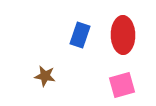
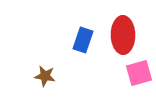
blue rectangle: moved 3 px right, 5 px down
pink square: moved 17 px right, 12 px up
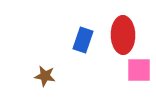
pink square: moved 3 px up; rotated 16 degrees clockwise
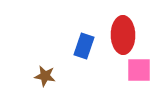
blue rectangle: moved 1 px right, 6 px down
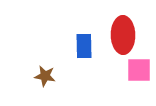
blue rectangle: rotated 20 degrees counterclockwise
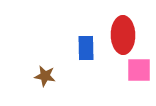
blue rectangle: moved 2 px right, 2 px down
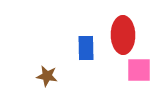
brown star: moved 2 px right
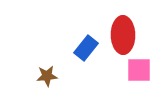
blue rectangle: rotated 40 degrees clockwise
brown star: rotated 15 degrees counterclockwise
